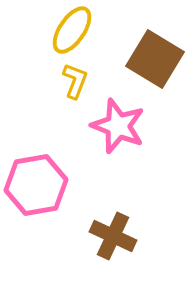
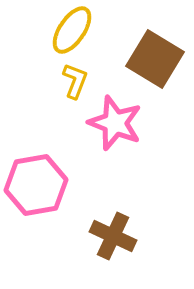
pink star: moved 3 px left, 3 px up
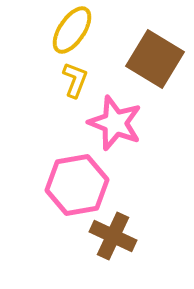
yellow L-shape: moved 1 px up
pink hexagon: moved 41 px right
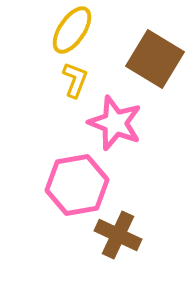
brown cross: moved 5 px right, 1 px up
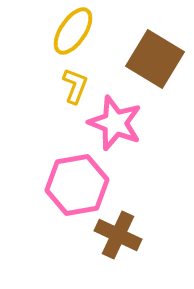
yellow ellipse: moved 1 px right, 1 px down
yellow L-shape: moved 6 px down
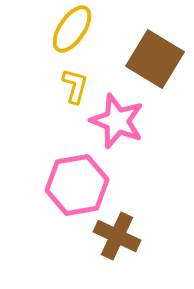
yellow ellipse: moved 1 px left, 2 px up
yellow L-shape: rotated 6 degrees counterclockwise
pink star: moved 2 px right, 2 px up
brown cross: moved 1 px left, 1 px down
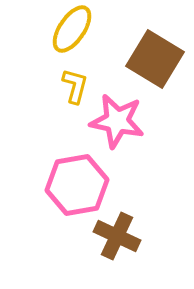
pink star: rotated 10 degrees counterclockwise
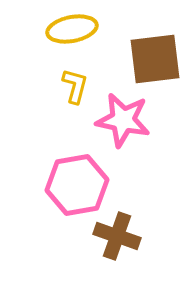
yellow ellipse: rotated 45 degrees clockwise
brown square: rotated 38 degrees counterclockwise
pink star: moved 6 px right, 1 px up
brown cross: rotated 6 degrees counterclockwise
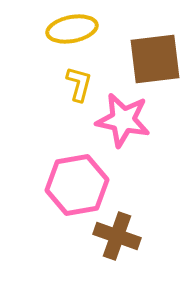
yellow L-shape: moved 4 px right, 2 px up
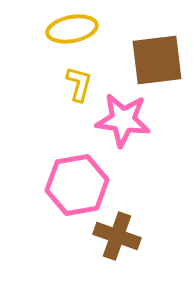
brown square: moved 2 px right, 1 px down
pink star: rotated 4 degrees counterclockwise
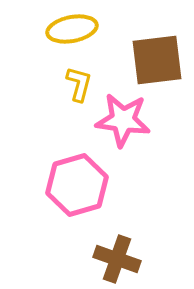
pink hexagon: rotated 6 degrees counterclockwise
brown cross: moved 23 px down
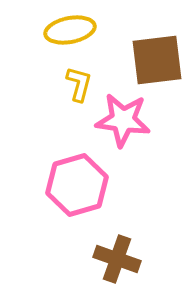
yellow ellipse: moved 2 px left, 1 px down
